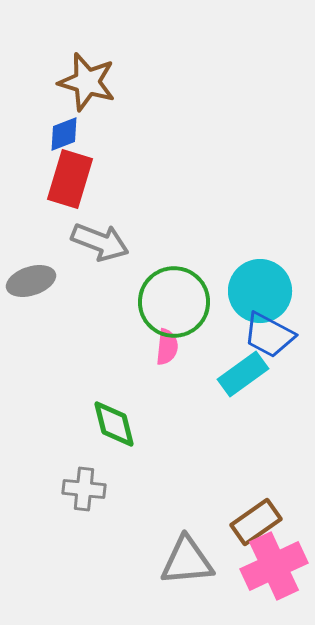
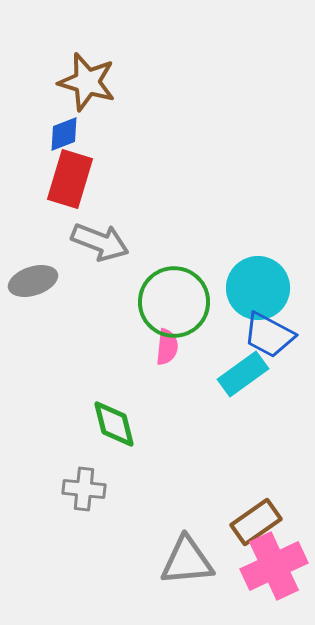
gray ellipse: moved 2 px right
cyan circle: moved 2 px left, 3 px up
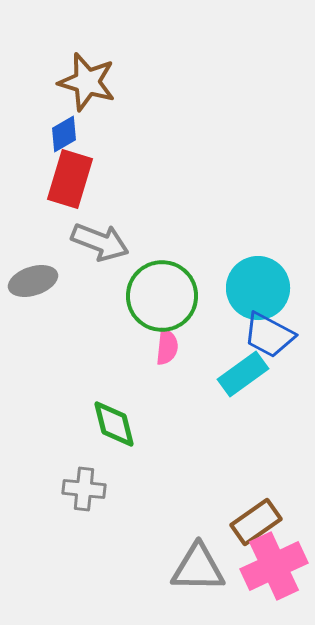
blue diamond: rotated 9 degrees counterclockwise
green circle: moved 12 px left, 6 px up
gray triangle: moved 11 px right, 7 px down; rotated 6 degrees clockwise
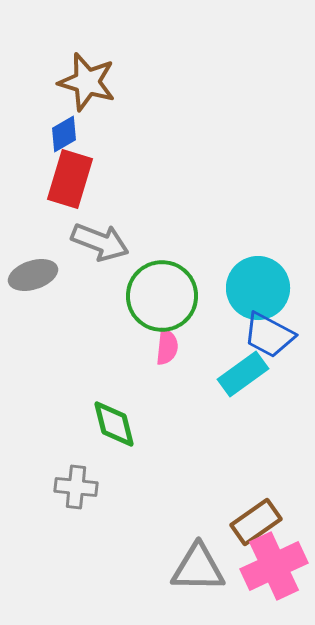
gray ellipse: moved 6 px up
gray cross: moved 8 px left, 2 px up
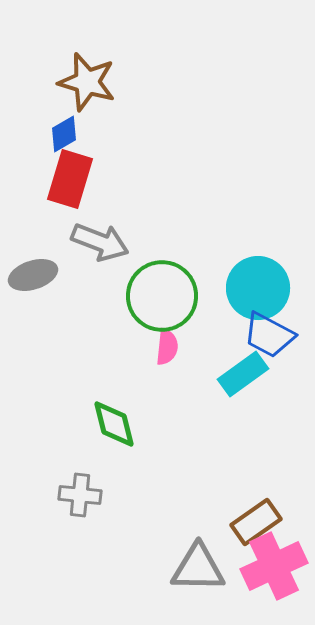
gray cross: moved 4 px right, 8 px down
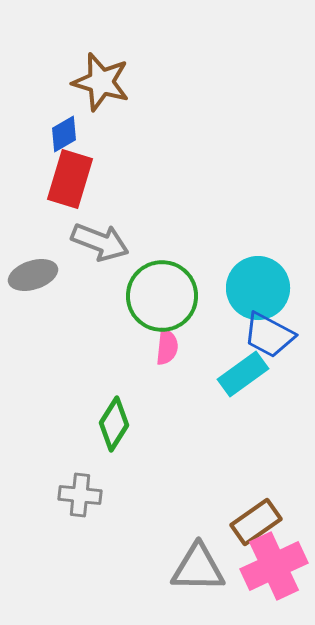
brown star: moved 14 px right
green diamond: rotated 46 degrees clockwise
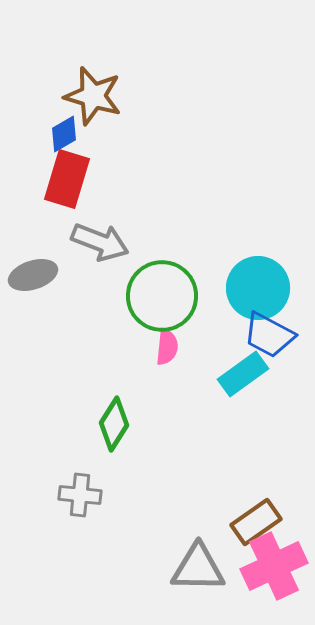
brown star: moved 8 px left, 14 px down
red rectangle: moved 3 px left
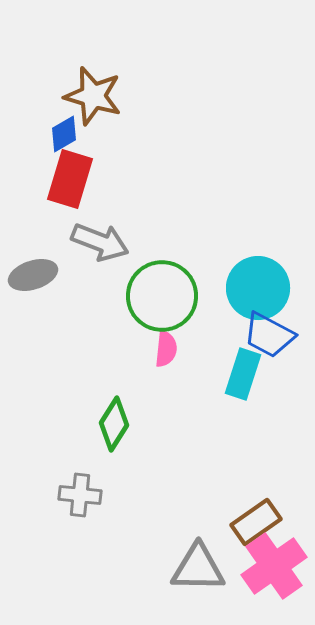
red rectangle: moved 3 px right
pink semicircle: moved 1 px left, 2 px down
cyan rectangle: rotated 36 degrees counterclockwise
pink cross: rotated 10 degrees counterclockwise
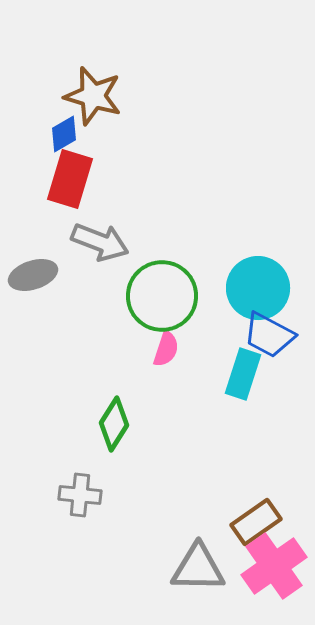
pink semicircle: rotated 12 degrees clockwise
